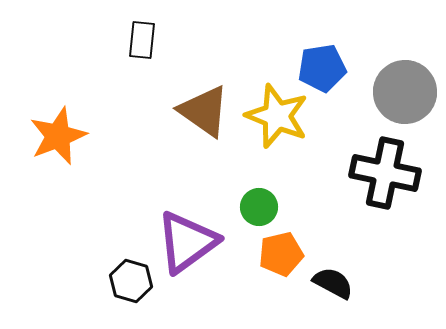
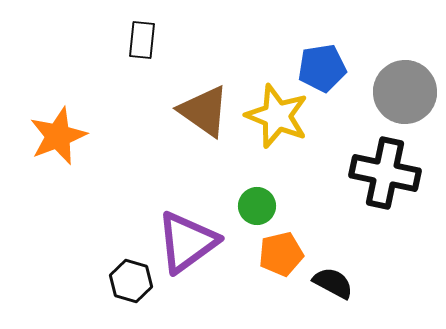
green circle: moved 2 px left, 1 px up
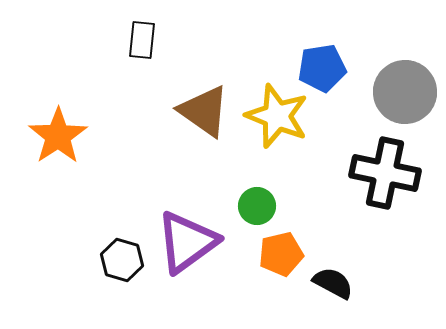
orange star: rotated 12 degrees counterclockwise
black hexagon: moved 9 px left, 21 px up
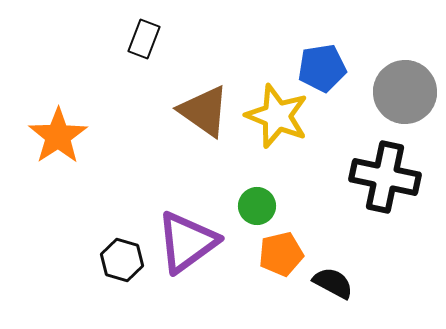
black rectangle: moved 2 px right, 1 px up; rotated 15 degrees clockwise
black cross: moved 4 px down
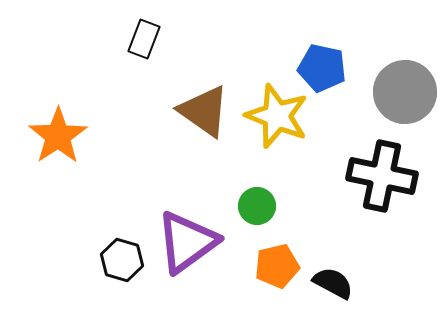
blue pentagon: rotated 21 degrees clockwise
black cross: moved 3 px left, 1 px up
orange pentagon: moved 4 px left, 12 px down
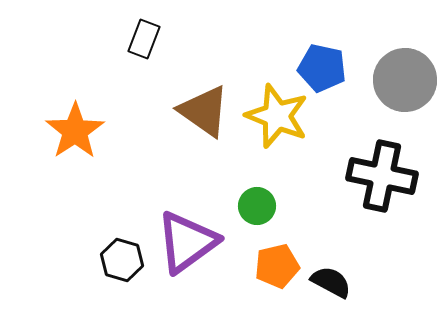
gray circle: moved 12 px up
orange star: moved 17 px right, 5 px up
black semicircle: moved 2 px left, 1 px up
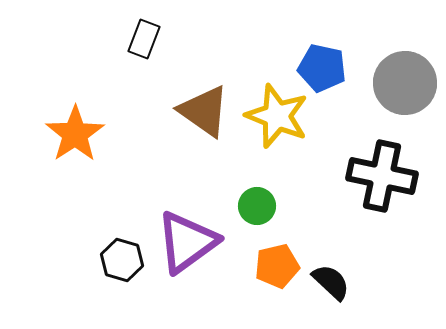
gray circle: moved 3 px down
orange star: moved 3 px down
black semicircle: rotated 15 degrees clockwise
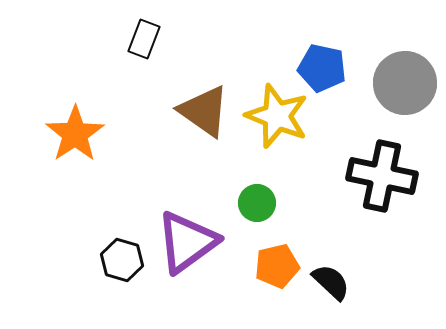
green circle: moved 3 px up
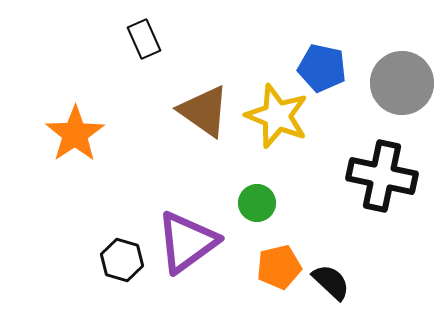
black rectangle: rotated 45 degrees counterclockwise
gray circle: moved 3 px left
orange pentagon: moved 2 px right, 1 px down
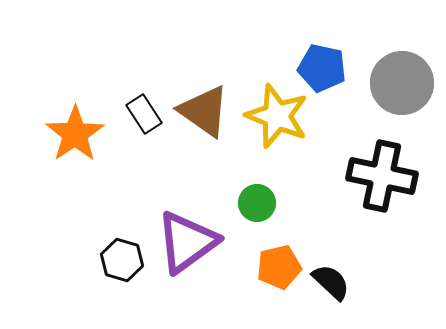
black rectangle: moved 75 px down; rotated 9 degrees counterclockwise
